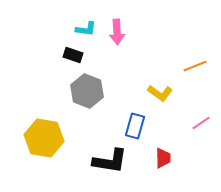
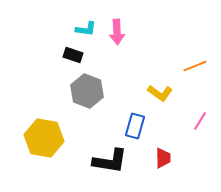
pink line: moved 1 px left, 2 px up; rotated 24 degrees counterclockwise
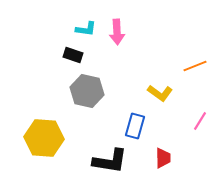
gray hexagon: rotated 8 degrees counterclockwise
yellow hexagon: rotated 6 degrees counterclockwise
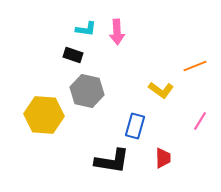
yellow L-shape: moved 1 px right, 3 px up
yellow hexagon: moved 23 px up
black L-shape: moved 2 px right
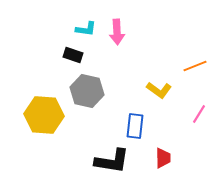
yellow L-shape: moved 2 px left
pink line: moved 1 px left, 7 px up
blue rectangle: rotated 10 degrees counterclockwise
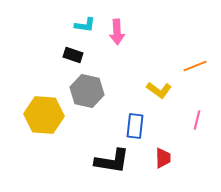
cyan L-shape: moved 1 px left, 4 px up
pink line: moved 2 px left, 6 px down; rotated 18 degrees counterclockwise
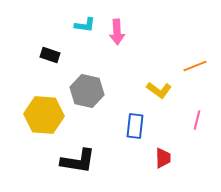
black rectangle: moved 23 px left
black L-shape: moved 34 px left
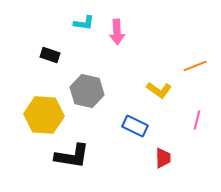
cyan L-shape: moved 1 px left, 2 px up
blue rectangle: rotated 70 degrees counterclockwise
black L-shape: moved 6 px left, 5 px up
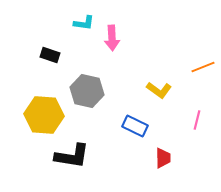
pink arrow: moved 5 px left, 6 px down
orange line: moved 8 px right, 1 px down
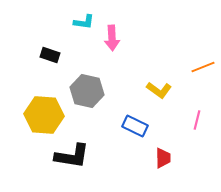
cyan L-shape: moved 1 px up
